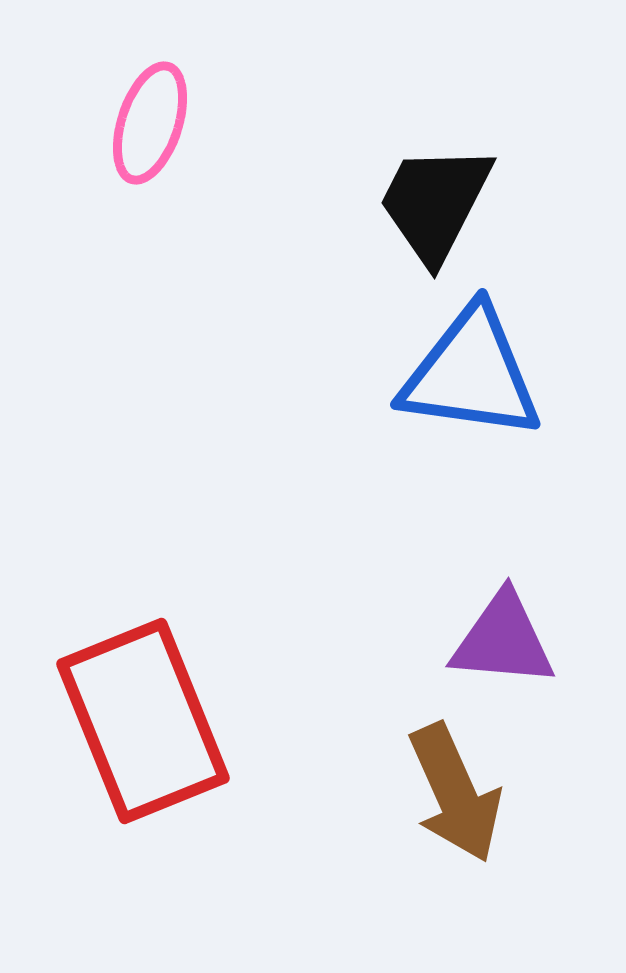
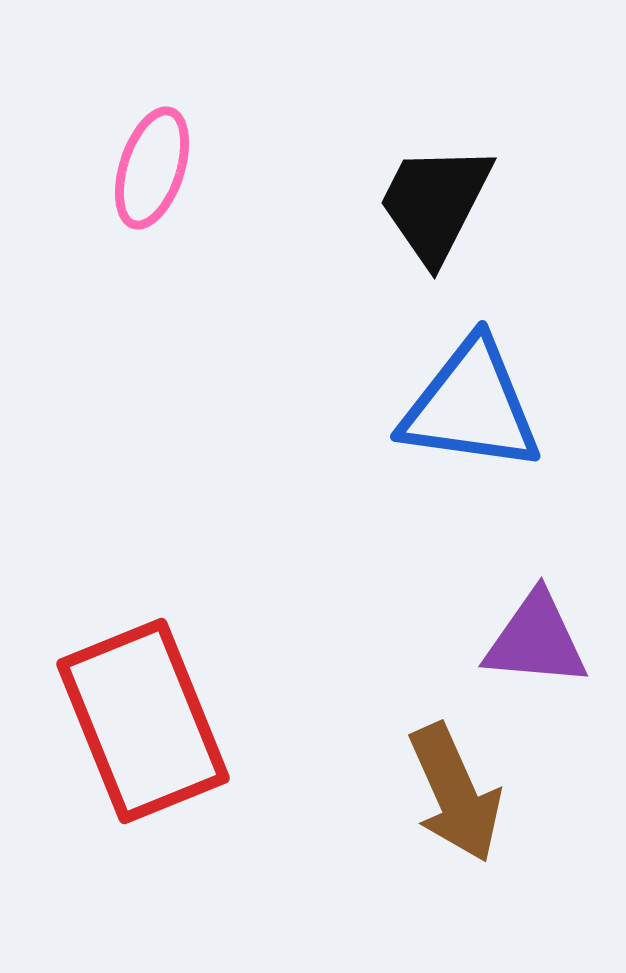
pink ellipse: moved 2 px right, 45 px down
blue triangle: moved 32 px down
purple triangle: moved 33 px right
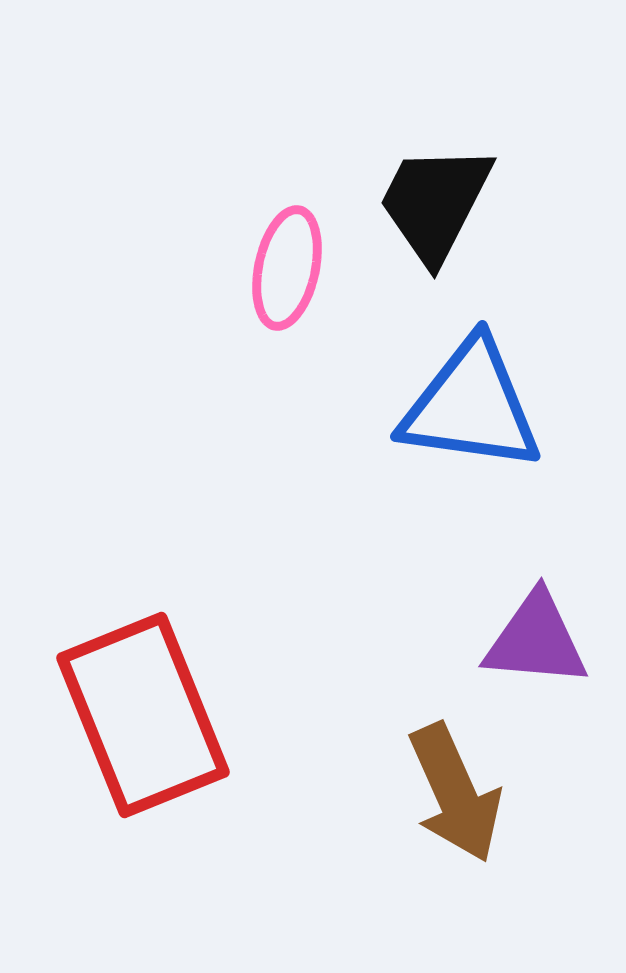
pink ellipse: moved 135 px right, 100 px down; rotated 6 degrees counterclockwise
red rectangle: moved 6 px up
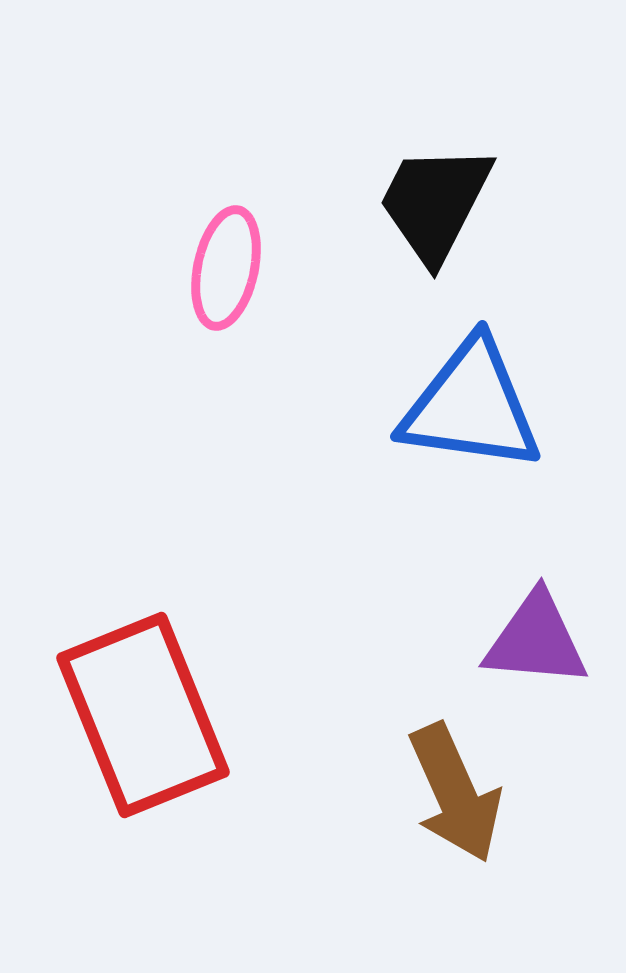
pink ellipse: moved 61 px left
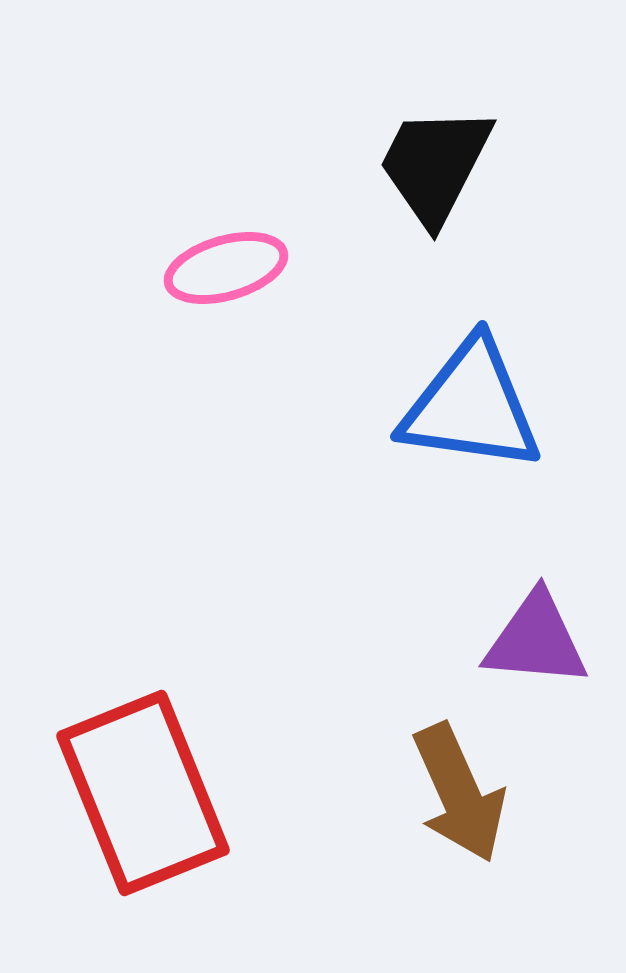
black trapezoid: moved 38 px up
pink ellipse: rotated 62 degrees clockwise
red rectangle: moved 78 px down
brown arrow: moved 4 px right
